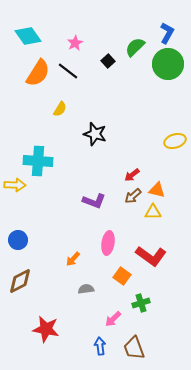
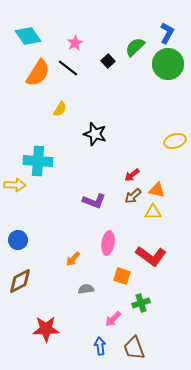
black line: moved 3 px up
orange square: rotated 18 degrees counterclockwise
red star: rotated 12 degrees counterclockwise
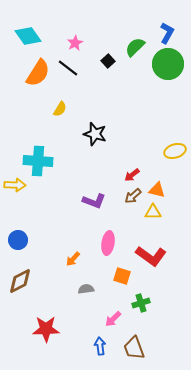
yellow ellipse: moved 10 px down
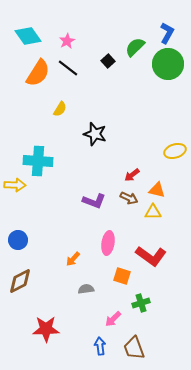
pink star: moved 8 px left, 2 px up
brown arrow: moved 4 px left, 2 px down; rotated 114 degrees counterclockwise
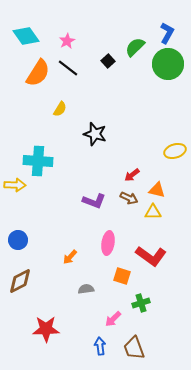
cyan diamond: moved 2 px left
orange arrow: moved 3 px left, 2 px up
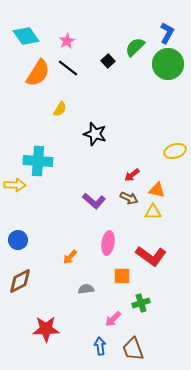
purple L-shape: rotated 20 degrees clockwise
orange square: rotated 18 degrees counterclockwise
brown trapezoid: moved 1 px left, 1 px down
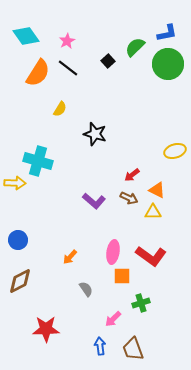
blue L-shape: rotated 50 degrees clockwise
cyan cross: rotated 12 degrees clockwise
yellow arrow: moved 2 px up
orange triangle: rotated 12 degrees clockwise
pink ellipse: moved 5 px right, 9 px down
gray semicircle: rotated 63 degrees clockwise
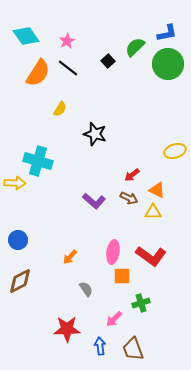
pink arrow: moved 1 px right
red star: moved 21 px right
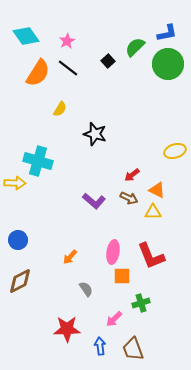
red L-shape: rotated 32 degrees clockwise
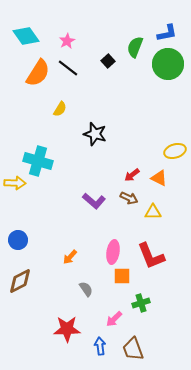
green semicircle: rotated 25 degrees counterclockwise
orange triangle: moved 2 px right, 12 px up
